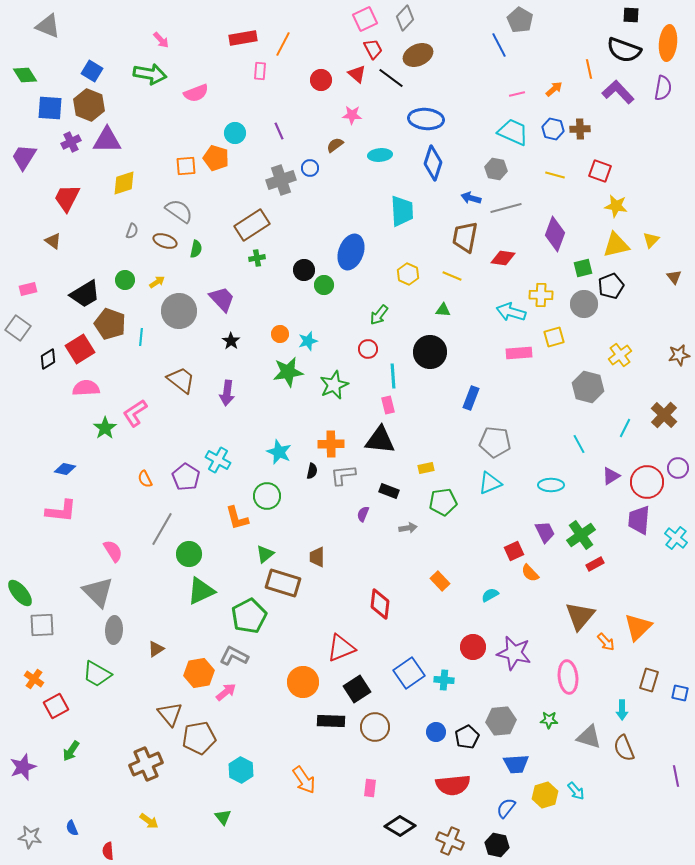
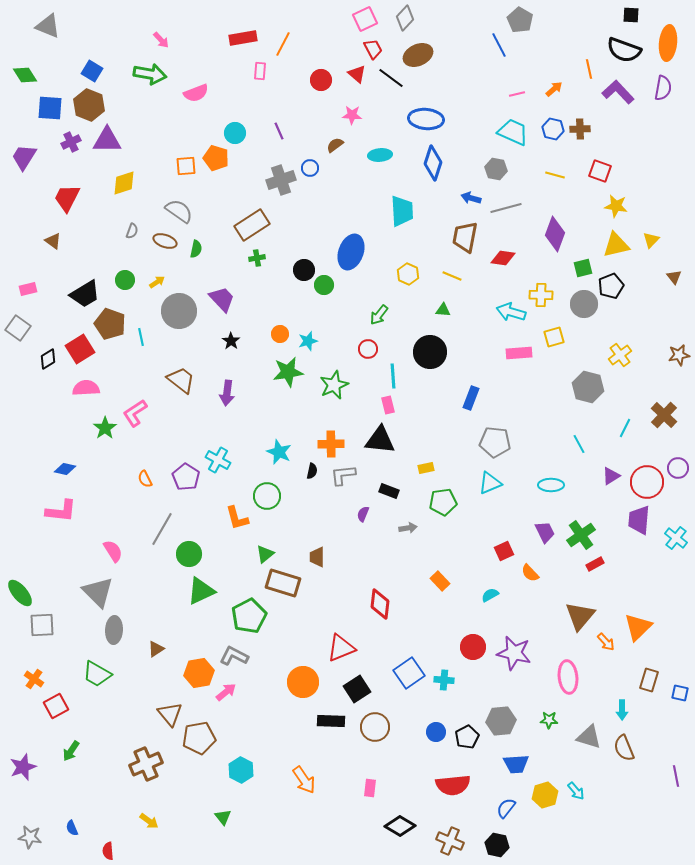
cyan line at (141, 337): rotated 18 degrees counterclockwise
red square at (514, 551): moved 10 px left
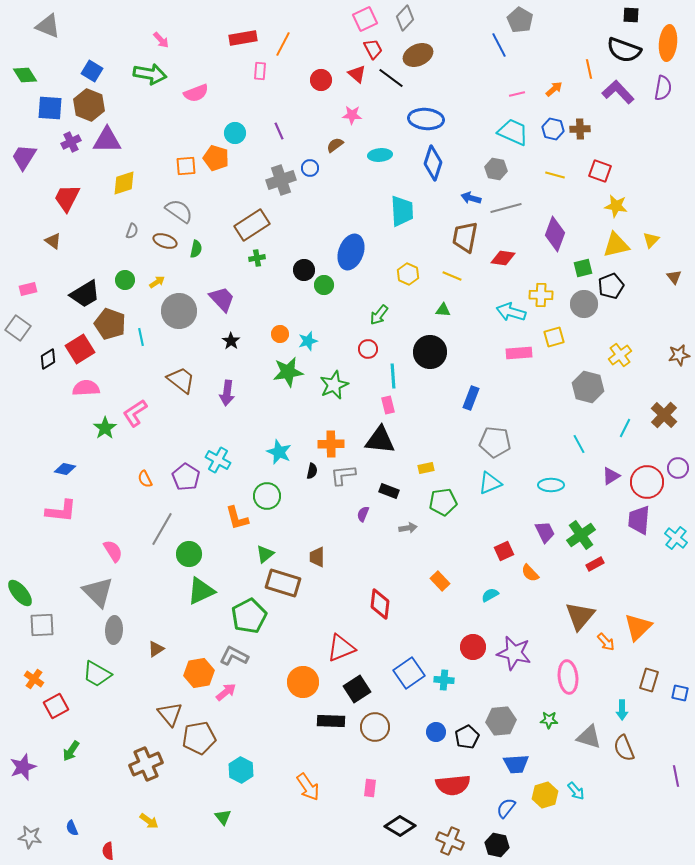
orange arrow at (304, 780): moved 4 px right, 7 px down
